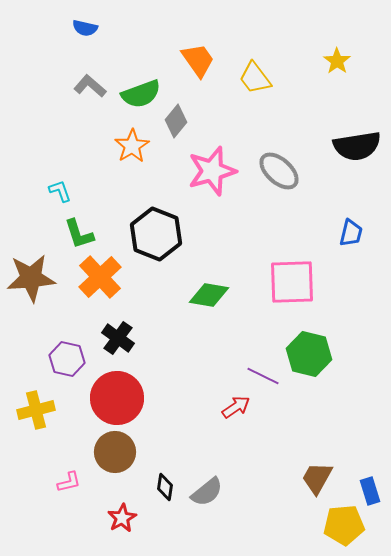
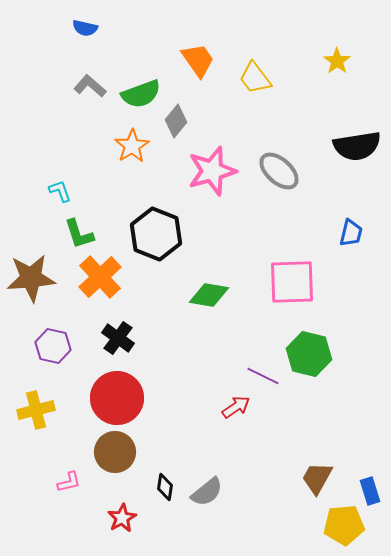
purple hexagon: moved 14 px left, 13 px up
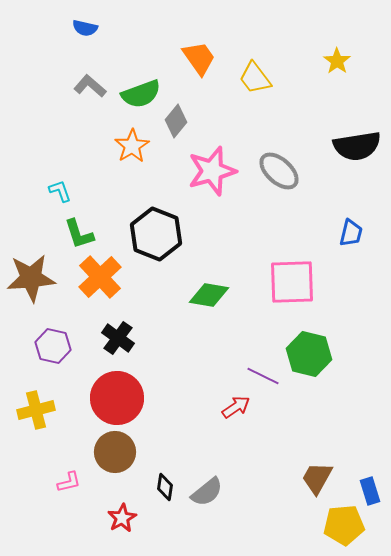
orange trapezoid: moved 1 px right, 2 px up
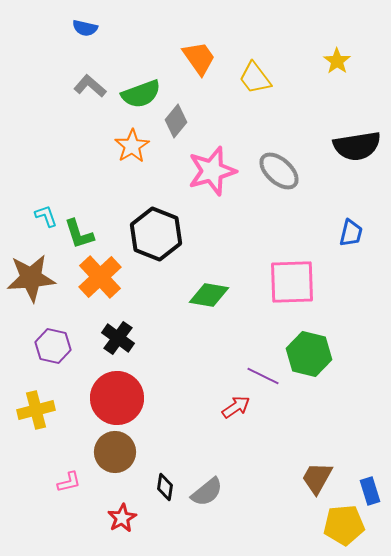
cyan L-shape: moved 14 px left, 25 px down
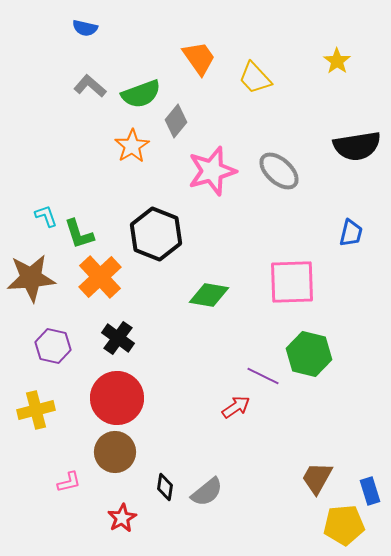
yellow trapezoid: rotated 6 degrees counterclockwise
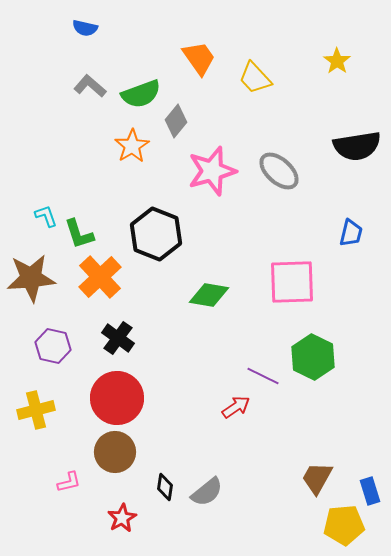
green hexagon: moved 4 px right, 3 px down; rotated 12 degrees clockwise
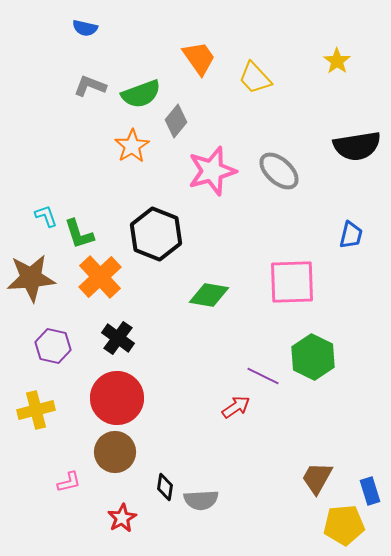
gray L-shape: rotated 20 degrees counterclockwise
blue trapezoid: moved 2 px down
gray semicircle: moved 6 px left, 8 px down; rotated 36 degrees clockwise
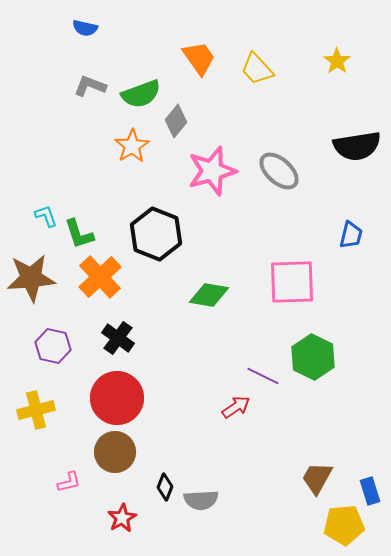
yellow trapezoid: moved 2 px right, 9 px up
black diamond: rotated 12 degrees clockwise
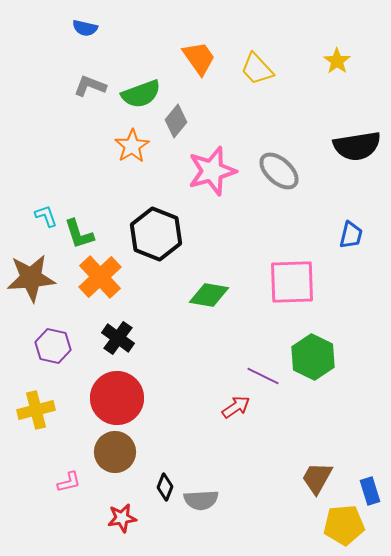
red star: rotated 20 degrees clockwise
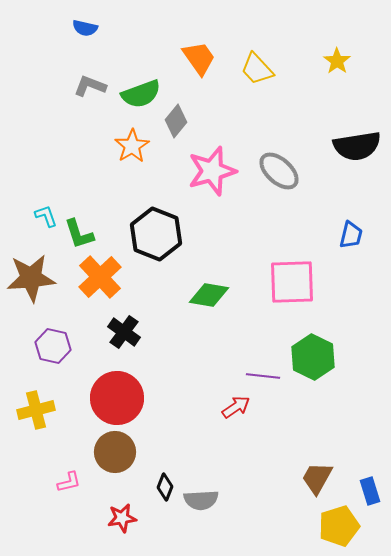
black cross: moved 6 px right, 6 px up
purple line: rotated 20 degrees counterclockwise
yellow pentagon: moved 5 px left, 1 px down; rotated 12 degrees counterclockwise
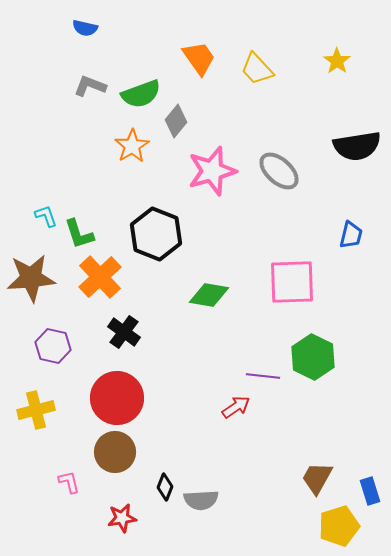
pink L-shape: rotated 90 degrees counterclockwise
